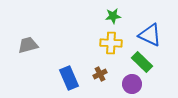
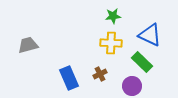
purple circle: moved 2 px down
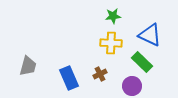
gray trapezoid: moved 21 px down; rotated 120 degrees clockwise
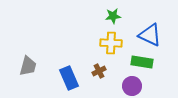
green rectangle: rotated 35 degrees counterclockwise
brown cross: moved 1 px left, 3 px up
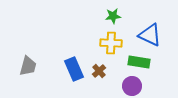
green rectangle: moved 3 px left
brown cross: rotated 16 degrees counterclockwise
blue rectangle: moved 5 px right, 9 px up
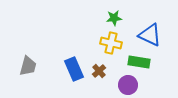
green star: moved 1 px right, 2 px down
yellow cross: rotated 10 degrees clockwise
purple circle: moved 4 px left, 1 px up
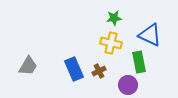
green rectangle: rotated 70 degrees clockwise
gray trapezoid: rotated 15 degrees clockwise
brown cross: rotated 16 degrees clockwise
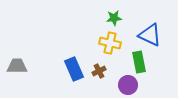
yellow cross: moved 1 px left
gray trapezoid: moved 11 px left; rotated 120 degrees counterclockwise
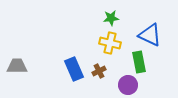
green star: moved 3 px left
